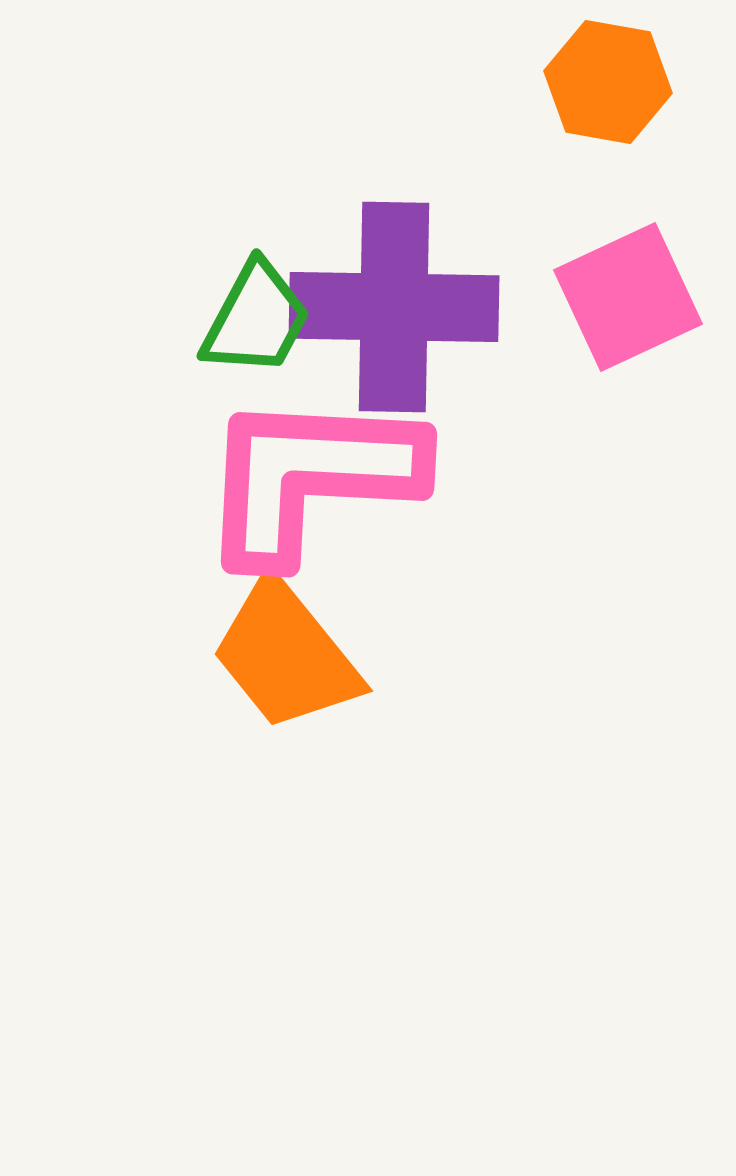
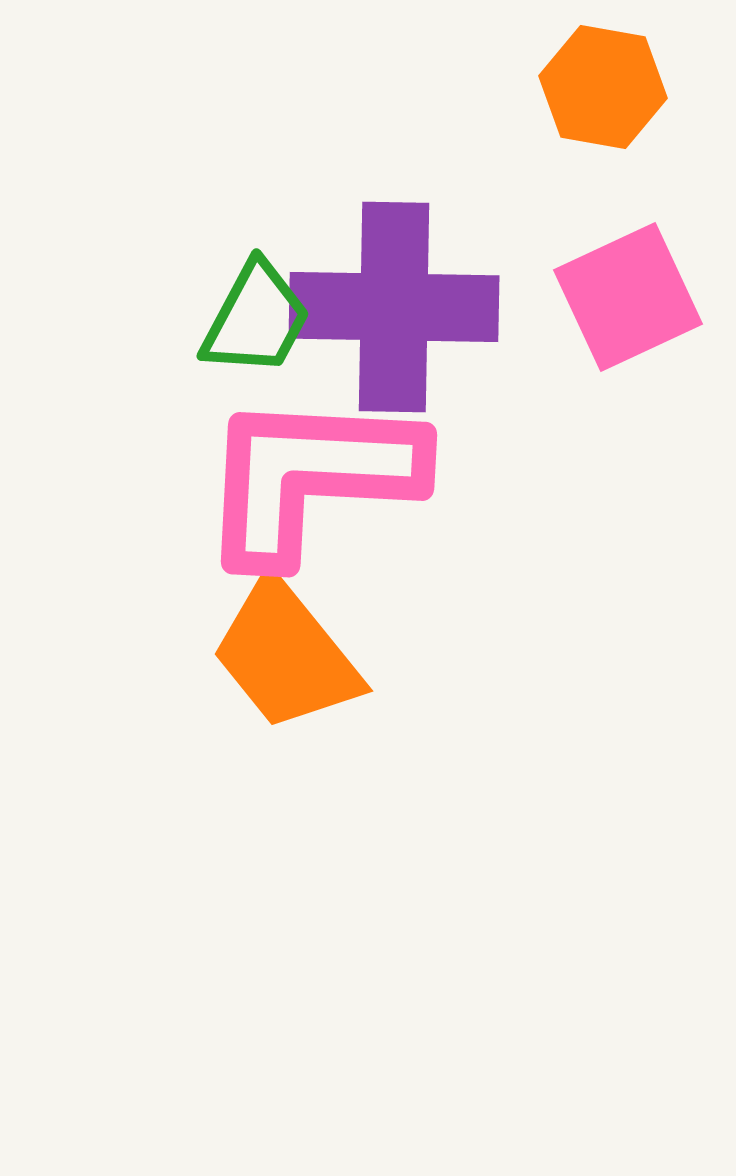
orange hexagon: moved 5 px left, 5 px down
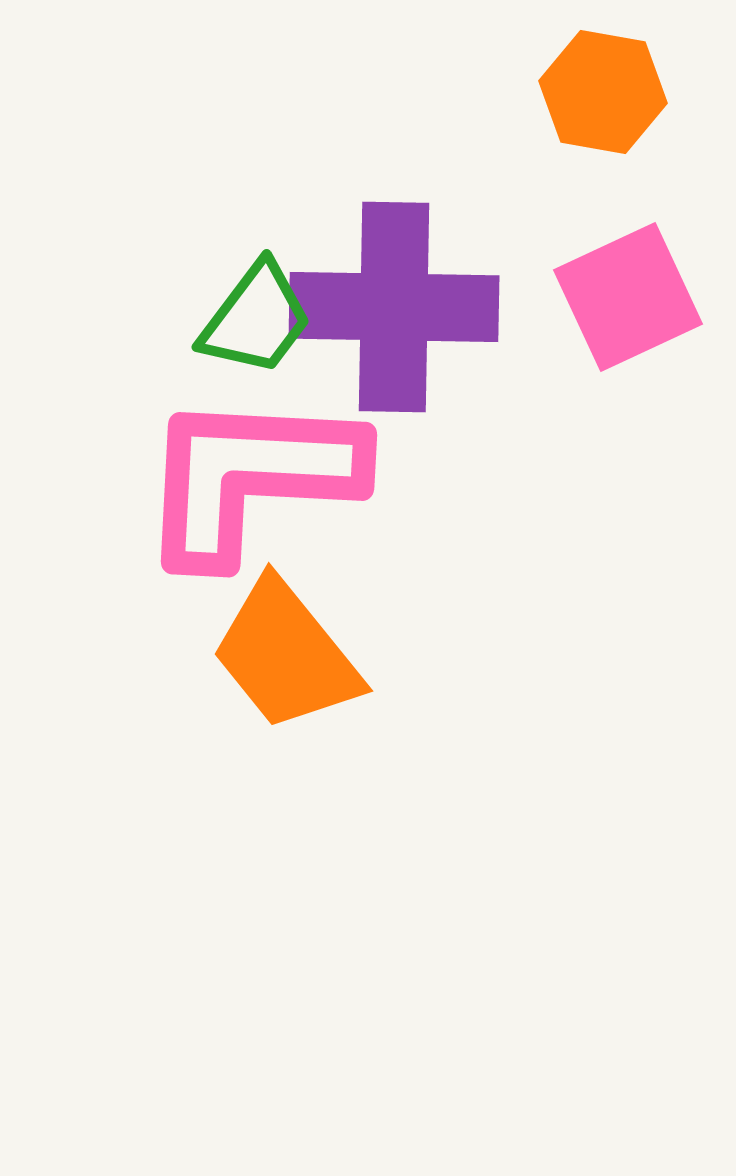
orange hexagon: moved 5 px down
green trapezoid: rotated 9 degrees clockwise
pink L-shape: moved 60 px left
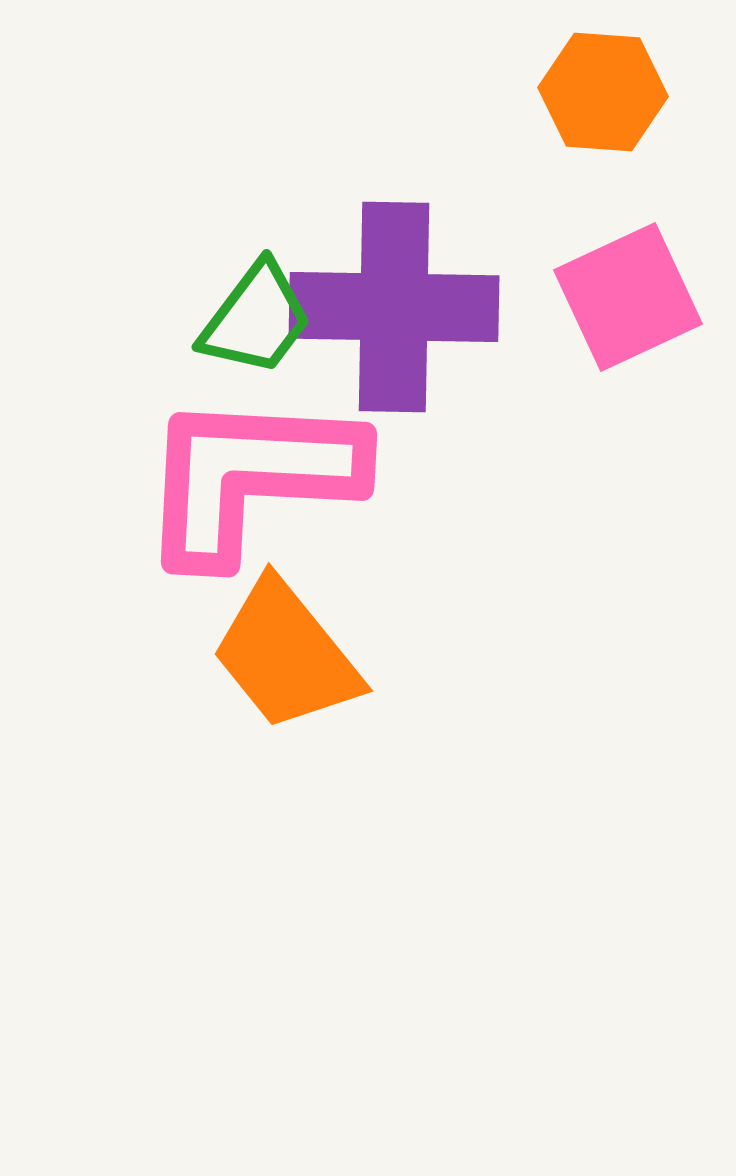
orange hexagon: rotated 6 degrees counterclockwise
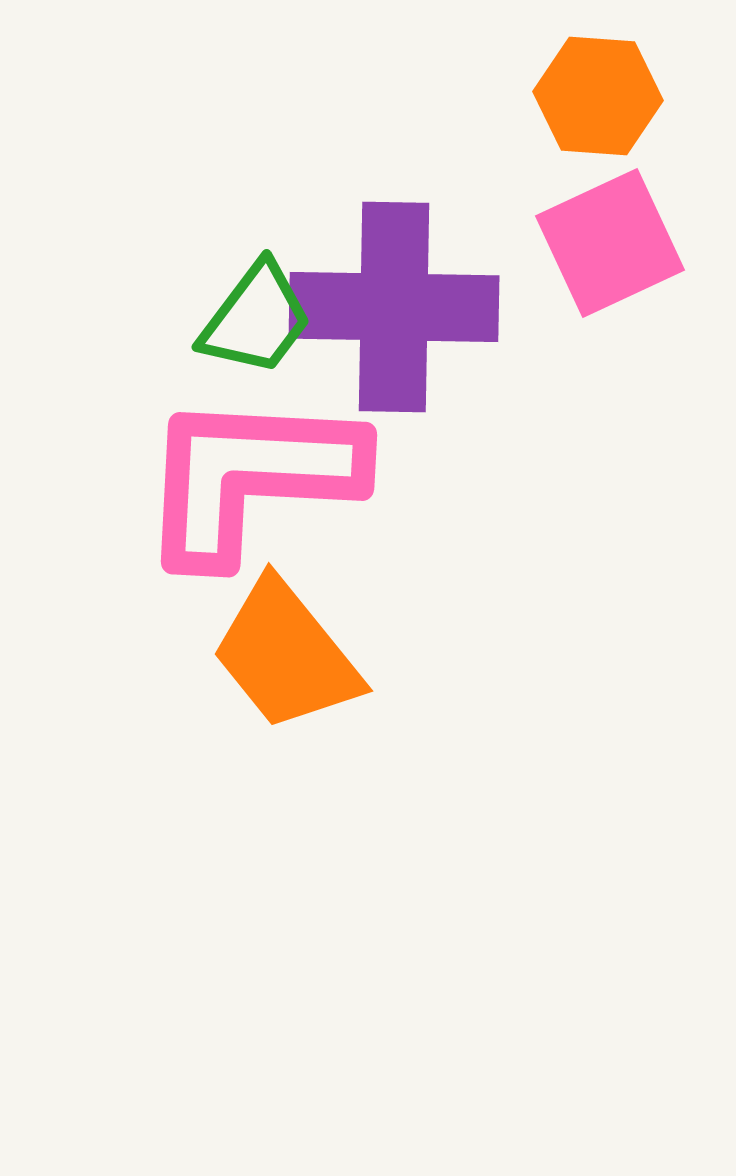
orange hexagon: moved 5 px left, 4 px down
pink square: moved 18 px left, 54 px up
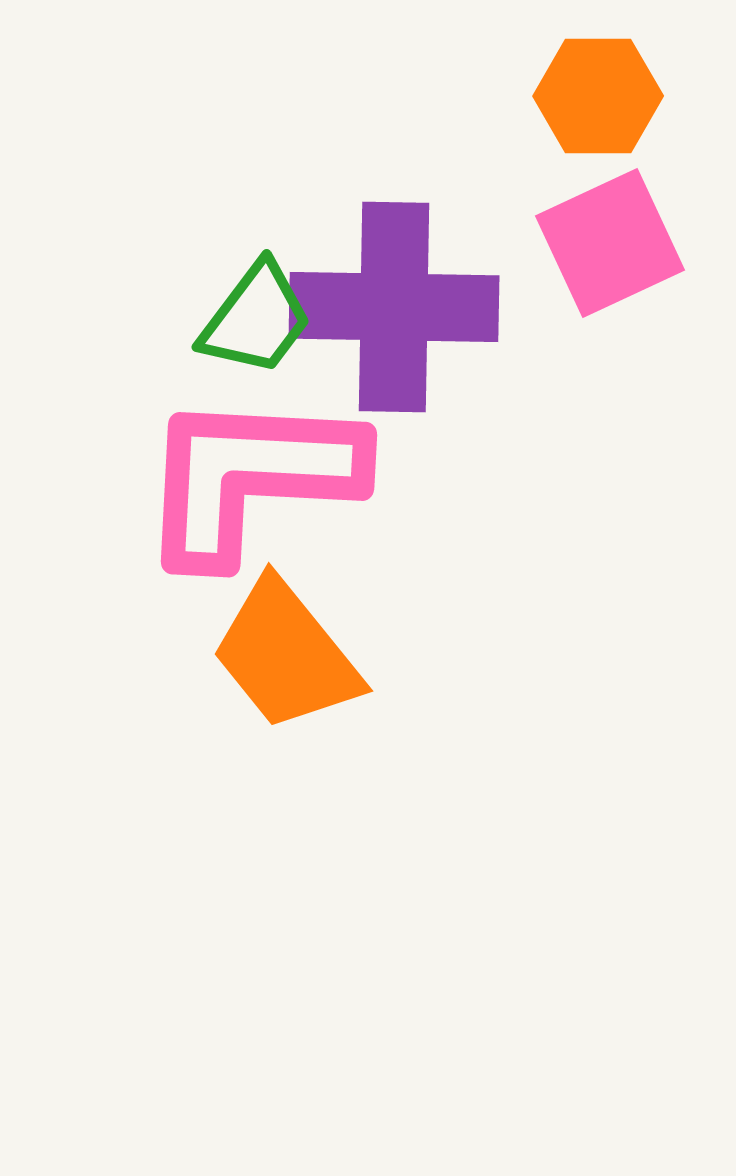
orange hexagon: rotated 4 degrees counterclockwise
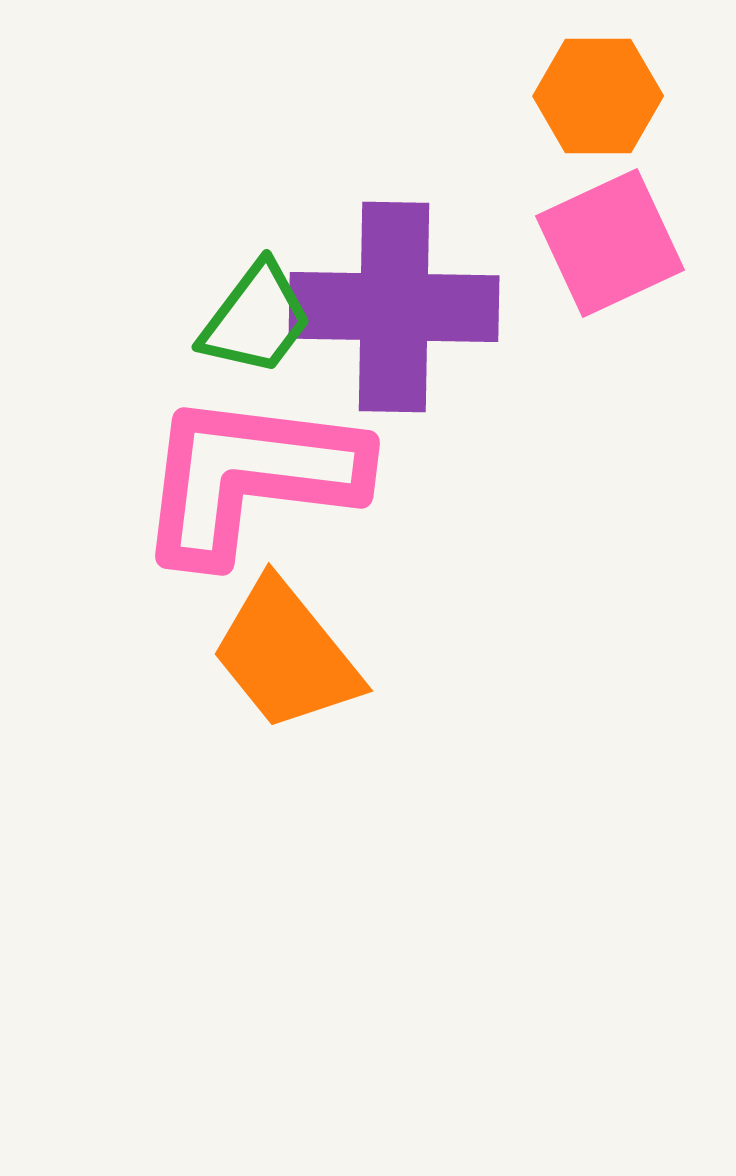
pink L-shape: rotated 4 degrees clockwise
